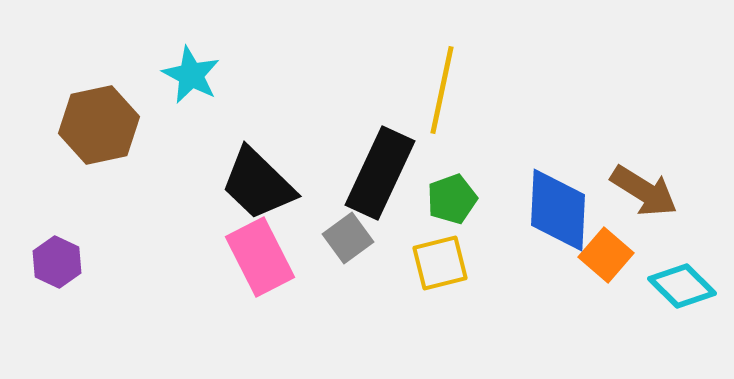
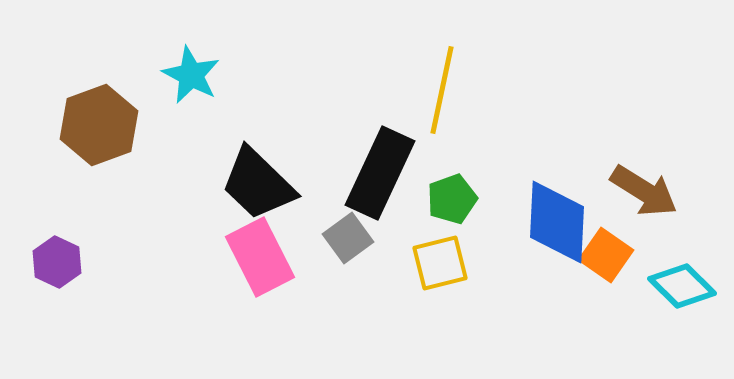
brown hexagon: rotated 8 degrees counterclockwise
blue diamond: moved 1 px left, 12 px down
orange square: rotated 6 degrees counterclockwise
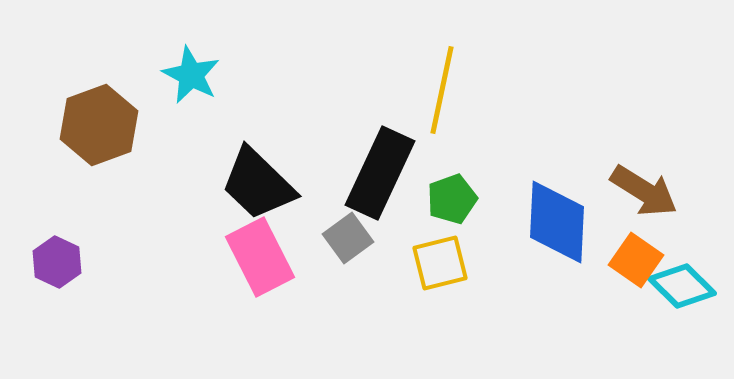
orange square: moved 30 px right, 5 px down
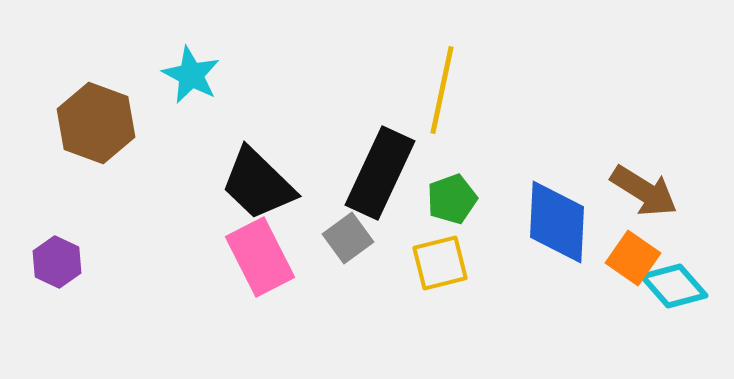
brown hexagon: moved 3 px left, 2 px up; rotated 20 degrees counterclockwise
orange square: moved 3 px left, 2 px up
cyan diamond: moved 8 px left; rotated 4 degrees clockwise
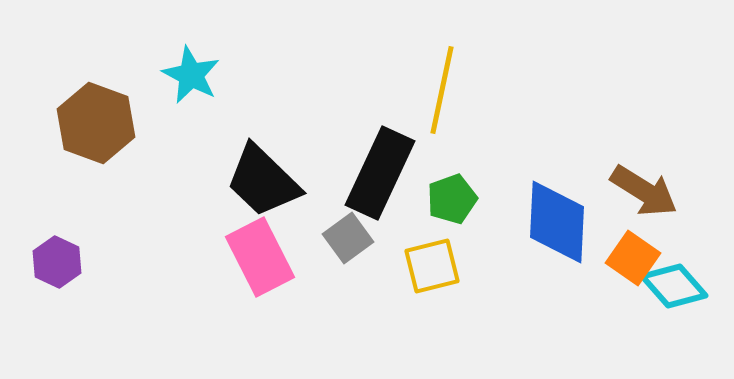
black trapezoid: moved 5 px right, 3 px up
yellow square: moved 8 px left, 3 px down
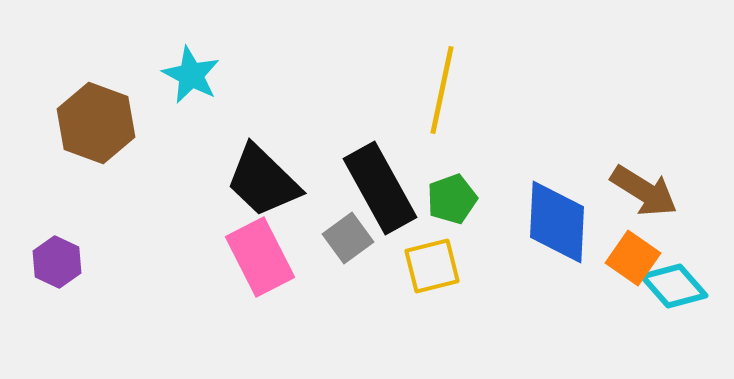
black rectangle: moved 15 px down; rotated 54 degrees counterclockwise
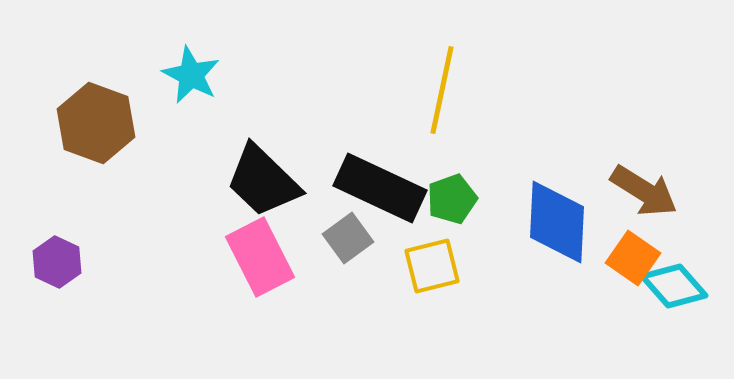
black rectangle: rotated 36 degrees counterclockwise
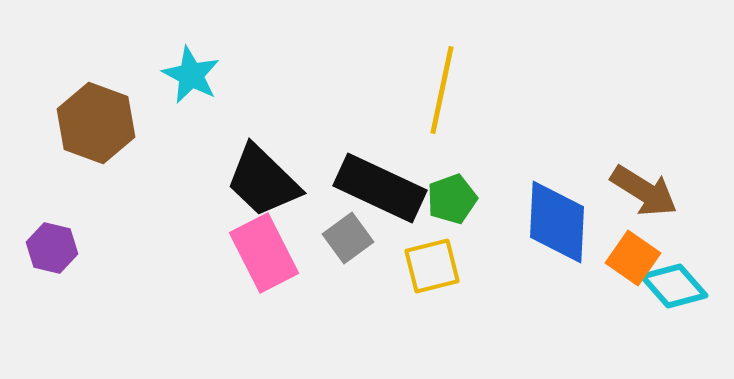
pink rectangle: moved 4 px right, 4 px up
purple hexagon: moved 5 px left, 14 px up; rotated 12 degrees counterclockwise
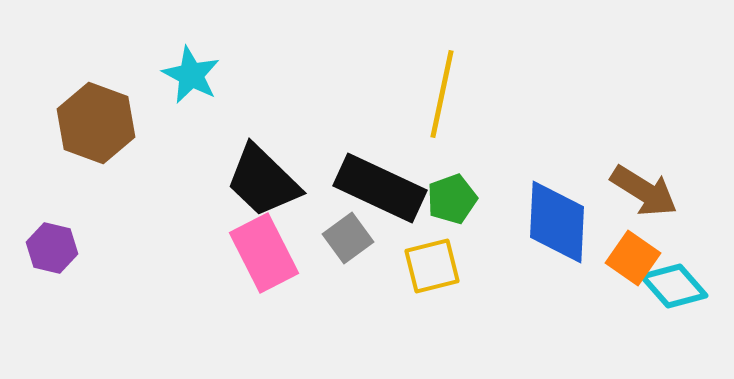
yellow line: moved 4 px down
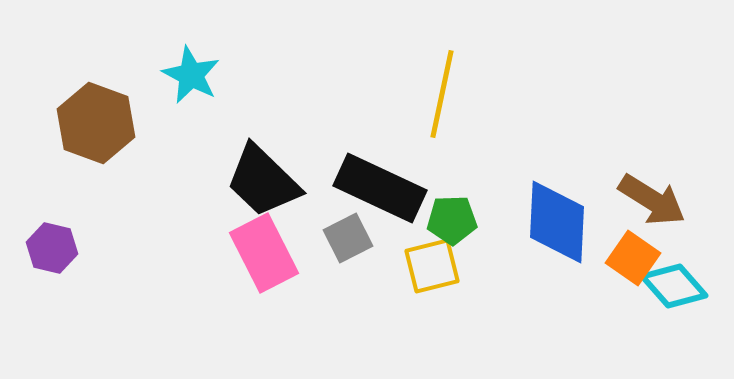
brown arrow: moved 8 px right, 9 px down
green pentagon: moved 21 px down; rotated 18 degrees clockwise
gray square: rotated 9 degrees clockwise
